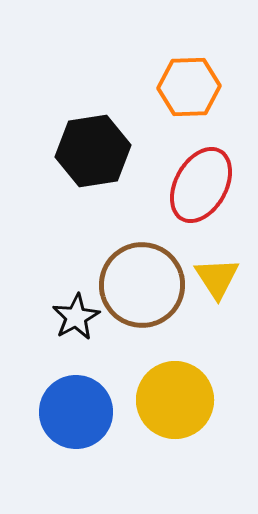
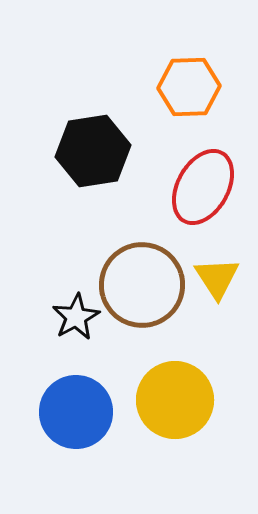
red ellipse: moved 2 px right, 2 px down
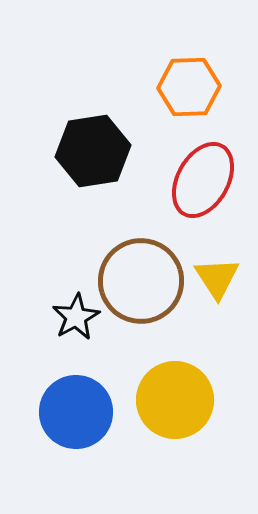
red ellipse: moved 7 px up
brown circle: moved 1 px left, 4 px up
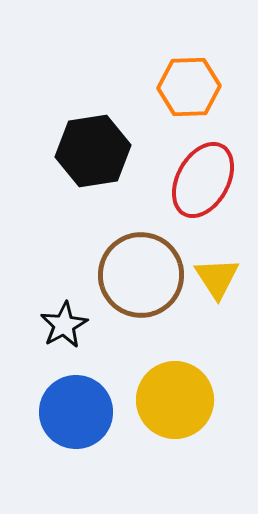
brown circle: moved 6 px up
black star: moved 12 px left, 8 px down
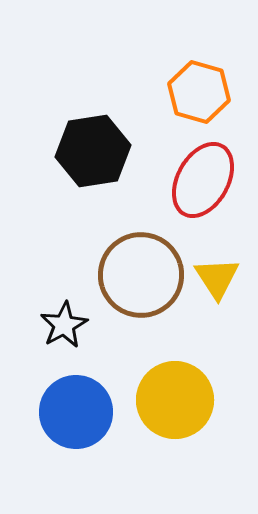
orange hexagon: moved 10 px right, 5 px down; rotated 18 degrees clockwise
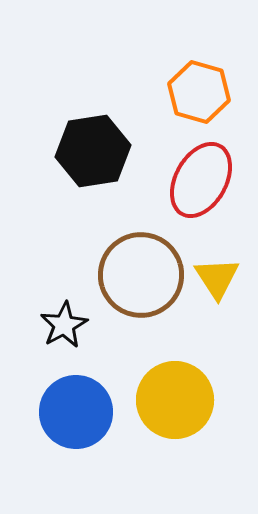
red ellipse: moved 2 px left
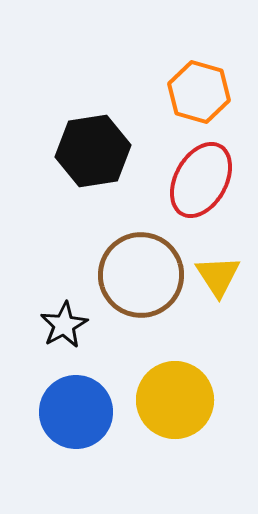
yellow triangle: moved 1 px right, 2 px up
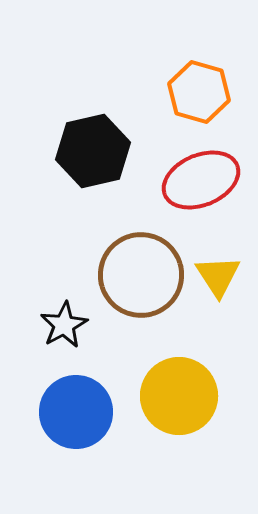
black hexagon: rotated 4 degrees counterclockwise
red ellipse: rotated 38 degrees clockwise
yellow circle: moved 4 px right, 4 px up
